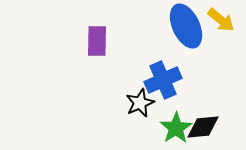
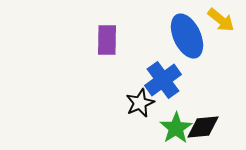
blue ellipse: moved 1 px right, 10 px down
purple rectangle: moved 10 px right, 1 px up
blue cross: rotated 12 degrees counterclockwise
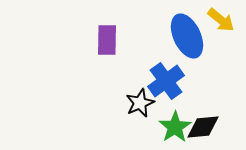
blue cross: moved 3 px right, 1 px down
green star: moved 1 px left, 1 px up
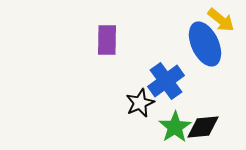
blue ellipse: moved 18 px right, 8 px down
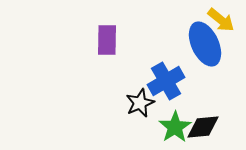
blue cross: rotated 6 degrees clockwise
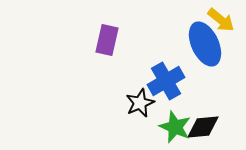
purple rectangle: rotated 12 degrees clockwise
green star: rotated 16 degrees counterclockwise
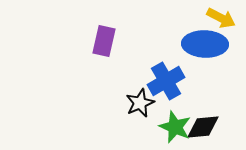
yellow arrow: moved 2 px up; rotated 12 degrees counterclockwise
purple rectangle: moved 3 px left, 1 px down
blue ellipse: rotated 63 degrees counterclockwise
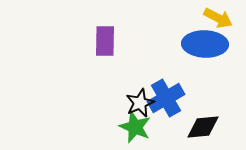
yellow arrow: moved 3 px left
purple rectangle: moved 1 px right; rotated 12 degrees counterclockwise
blue cross: moved 17 px down
green star: moved 40 px left
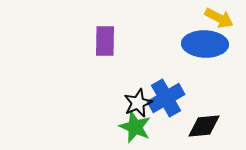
yellow arrow: moved 1 px right
black star: moved 2 px left
black diamond: moved 1 px right, 1 px up
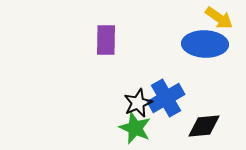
yellow arrow: rotated 8 degrees clockwise
purple rectangle: moved 1 px right, 1 px up
green star: moved 1 px down
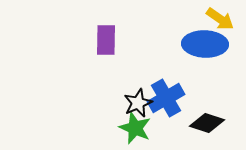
yellow arrow: moved 1 px right, 1 px down
black diamond: moved 3 px right, 3 px up; rotated 24 degrees clockwise
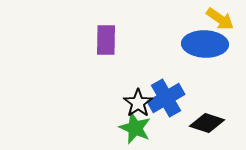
black star: rotated 12 degrees counterclockwise
